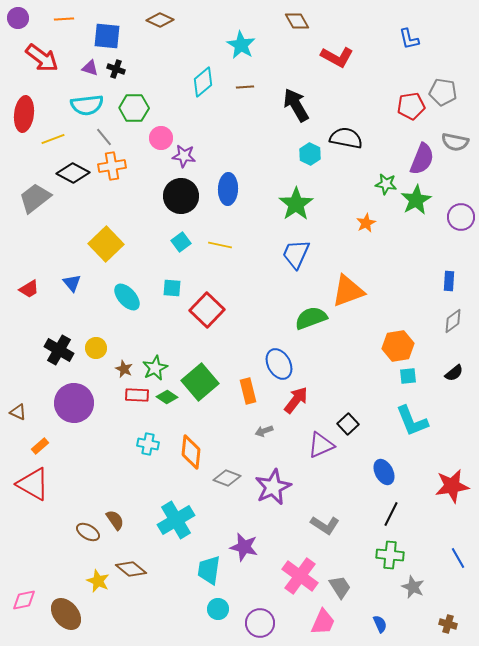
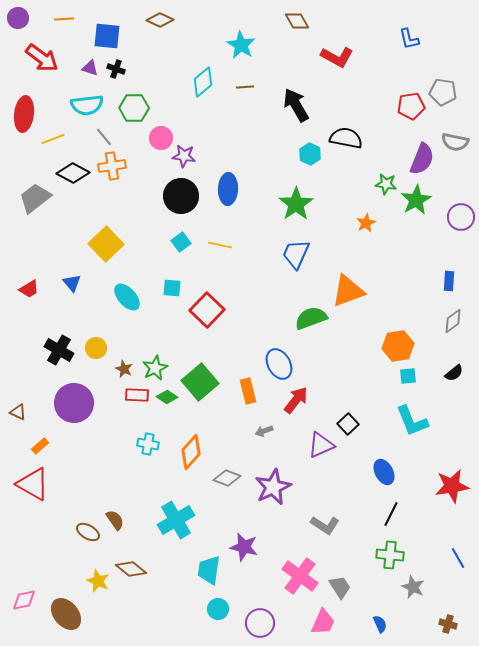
orange diamond at (191, 452): rotated 36 degrees clockwise
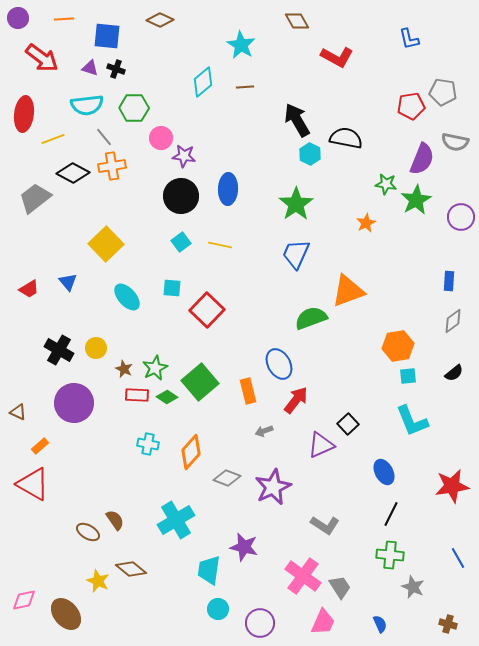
black arrow at (296, 105): moved 1 px right, 15 px down
blue triangle at (72, 283): moved 4 px left, 1 px up
pink cross at (300, 576): moved 3 px right
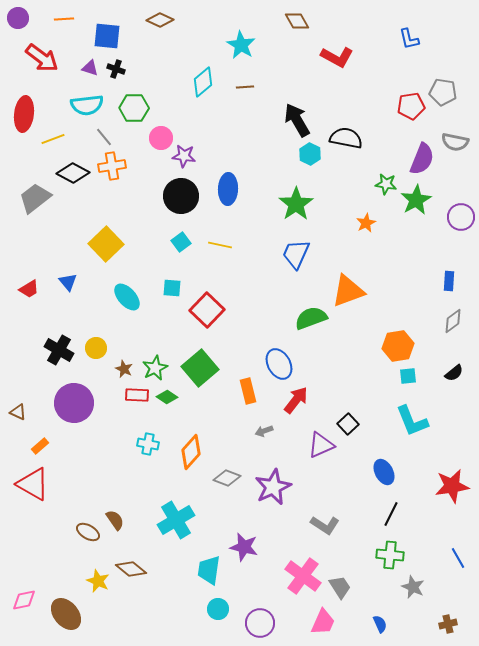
green square at (200, 382): moved 14 px up
brown cross at (448, 624): rotated 30 degrees counterclockwise
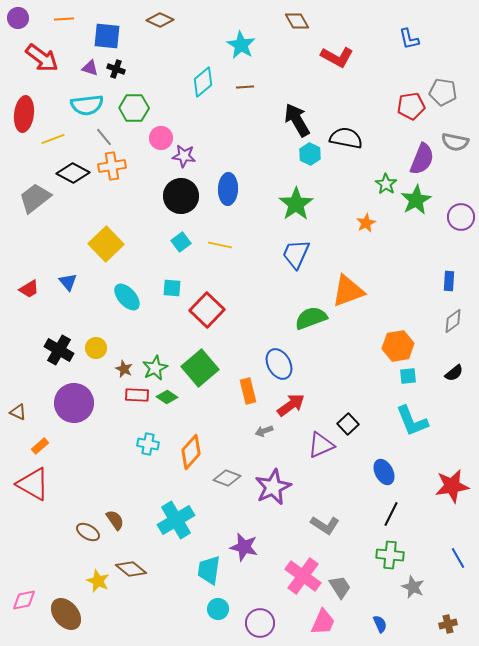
green star at (386, 184): rotated 25 degrees clockwise
red arrow at (296, 400): moved 5 px left, 5 px down; rotated 16 degrees clockwise
